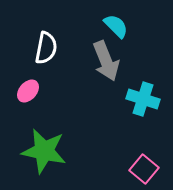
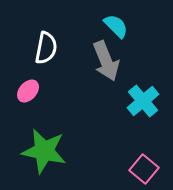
cyan cross: moved 2 px down; rotated 32 degrees clockwise
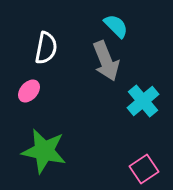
pink ellipse: moved 1 px right
pink square: rotated 16 degrees clockwise
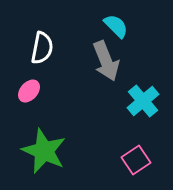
white semicircle: moved 4 px left
green star: rotated 12 degrees clockwise
pink square: moved 8 px left, 9 px up
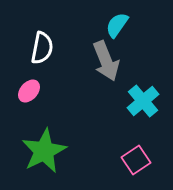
cyan semicircle: moved 1 px right, 1 px up; rotated 100 degrees counterclockwise
green star: rotated 21 degrees clockwise
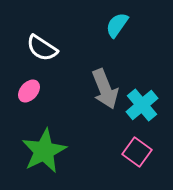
white semicircle: rotated 112 degrees clockwise
gray arrow: moved 1 px left, 28 px down
cyan cross: moved 1 px left, 4 px down
pink square: moved 1 px right, 8 px up; rotated 20 degrees counterclockwise
